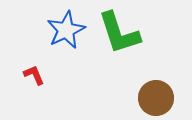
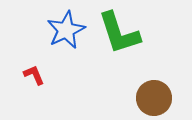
brown circle: moved 2 px left
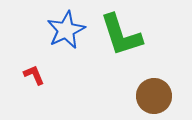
green L-shape: moved 2 px right, 2 px down
brown circle: moved 2 px up
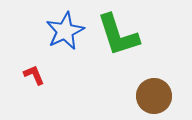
blue star: moved 1 px left, 1 px down
green L-shape: moved 3 px left
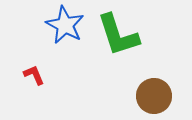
blue star: moved 6 px up; rotated 18 degrees counterclockwise
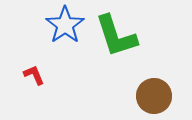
blue star: rotated 9 degrees clockwise
green L-shape: moved 2 px left, 1 px down
